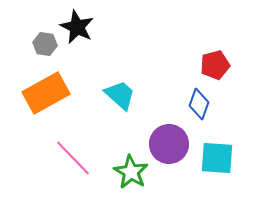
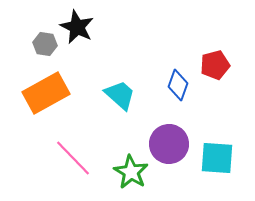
blue diamond: moved 21 px left, 19 px up
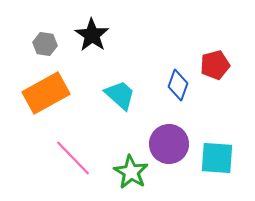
black star: moved 15 px right, 8 px down; rotated 8 degrees clockwise
